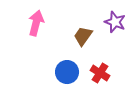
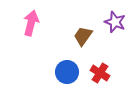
pink arrow: moved 5 px left
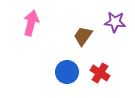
purple star: rotated 15 degrees counterclockwise
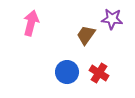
purple star: moved 3 px left, 3 px up
brown trapezoid: moved 3 px right, 1 px up
red cross: moved 1 px left
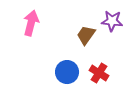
purple star: moved 2 px down
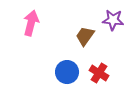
purple star: moved 1 px right, 1 px up
brown trapezoid: moved 1 px left, 1 px down
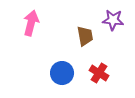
brown trapezoid: rotated 135 degrees clockwise
blue circle: moved 5 px left, 1 px down
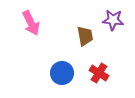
pink arrow: rotated 140 degrees clockwise
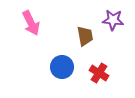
blue circle: moved 6 px up
